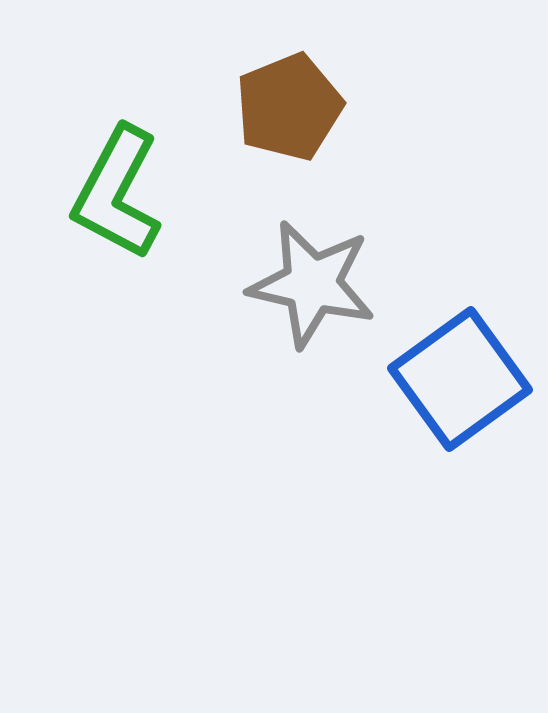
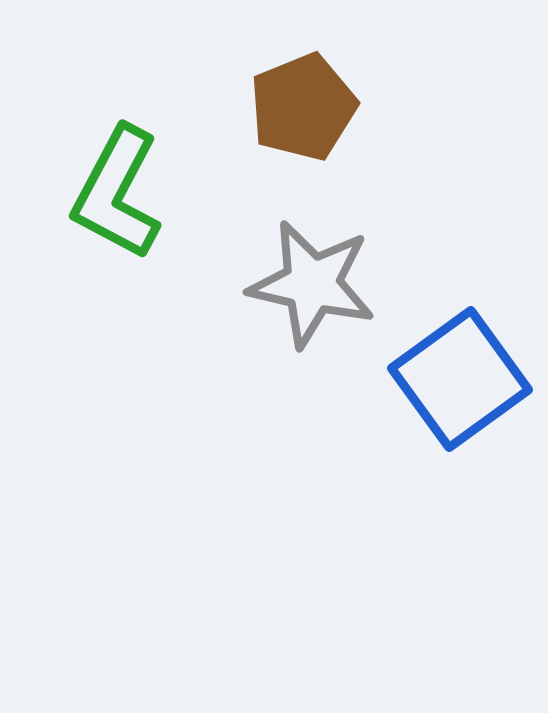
brown pentagon: moved 14 px right
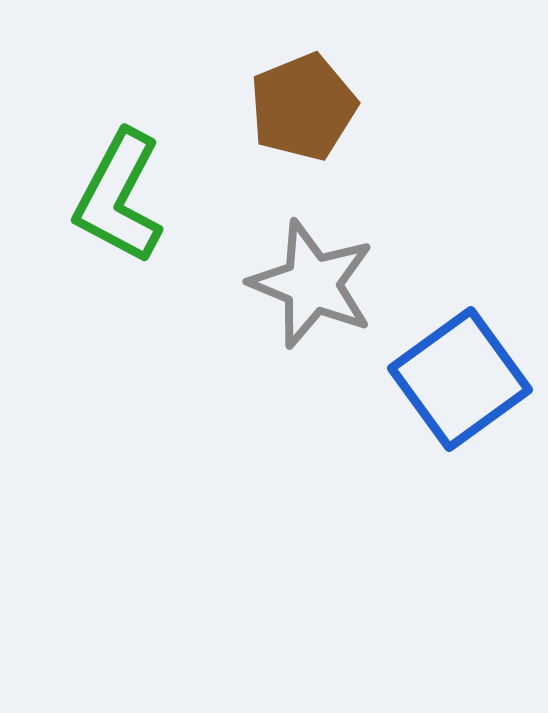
green L-shape: moved 2 px right, 4 px down
gray star: rotated 9 degrees clockwise
